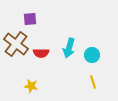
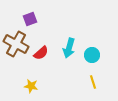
purple square: rotated 16 degrees counterclockwise
brown cross: rotated 10 degrees counterclockwise
red semicircle: rotated 42 degrees counterclockwise
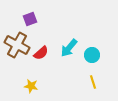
brown cross: moved 1 px right, 1 px down
cyan arrow: rotated 24 degrees clockwise
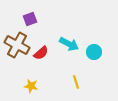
cyan arrow: moved 4 px up; rotated 102 degrees counterclockwise
cyan circle: moved 2 px right, 3 px up
yellow line: moved 17 px left
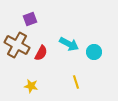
red semicircle: rotated 21 degrees counterclockwise
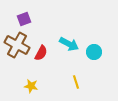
purple square: moved 6 px left
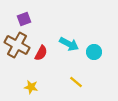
yellow line: rotated 32 degrees counterclockwise
yellow star: moved 1 px down
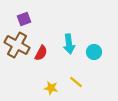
cyan arrow: rotated 54 degrees clockwise
yellow star: moved 20 px right, 1 px down
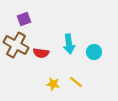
brown cross: moved 1 px left
red semicircle: rotated 70 degrees clockwise
yellow star: moved 2 px right, 4 px up
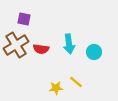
purple square: rotated 32 degrees clockwise
brown cross: rotated 30 degrees clockwise
red semicircle: moved 4 px up
yellow star: moved 3 px right, 4 px down; rotated 16 degrees counterclockwise
